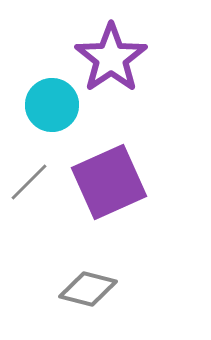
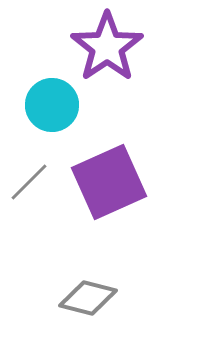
purple star: moved 4 px left, 11 px up
gray diamond: moved 9 px down
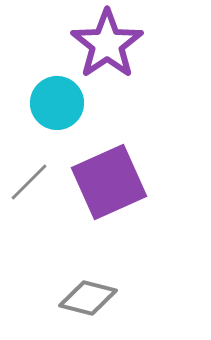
purple star: moved 3 px up
cyan circle: moved 5 px right, 2 px up
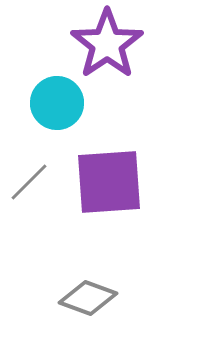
purple square: rotated 20 degrees clockwise
gray diamond: rotated 6 degrees clockwise
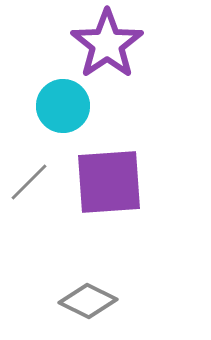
cyan circle: moved 6 px right, 3 px down
gray diamond: moved 3 px down; rotated 6 degrees clockwise
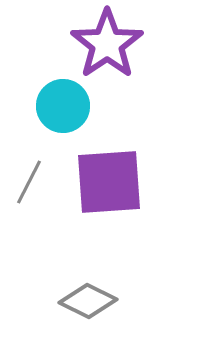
gray line: rotated 18 degrees counterclockwise
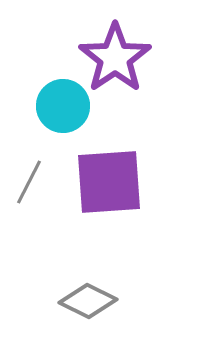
purple star: moved 8 px right, 14 px down
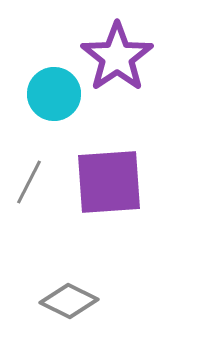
purple star: moved 2 px right, 1 px up
cyan circle: moved 9 px left, 12 px up
gray diamond: moved 19 px left
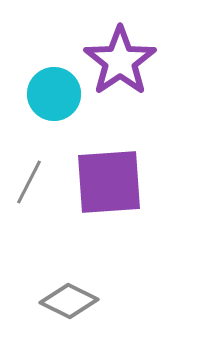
purple star: moved 3 px right, 4 px down
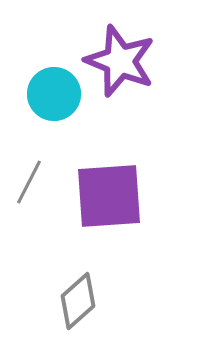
purple star: rotated 16 degrees counterclockwise
purple square: moved 14 px down
gray diamond: moved 9 px right; rotated 68 degrees counterclockwise
